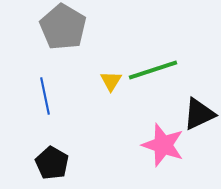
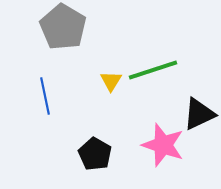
black pentagon: moved 43 px right, 9 px up
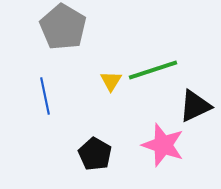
black triangle: moved 4 px left, 8 px up
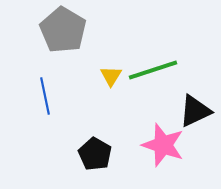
gray pentagon: moved 3 px down
yellow triangle: moved 5 px up
black triangle: moved 5 px down
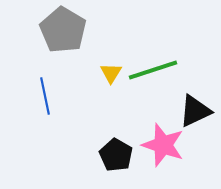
yellow triangle: moved 3 px up
black pentagon: moved 21 px right, 1 px down
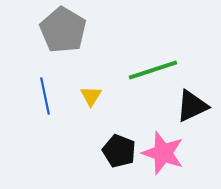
yellow triangle: moved 20 px left, 23 px down
black triangle: moved 3 px left, 5 px up
pink star: moved 8 px down
black pentagon: moved 3 px right, 4 px up; rotated 8 degrees counterclockwise
